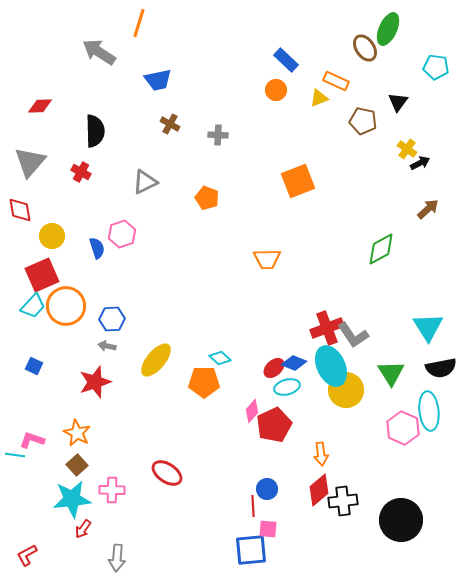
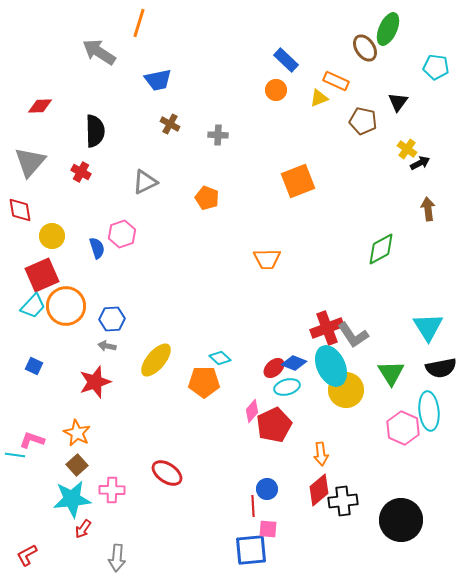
brown arrow at (428, 209): rotated 55 degrees counterclockwise
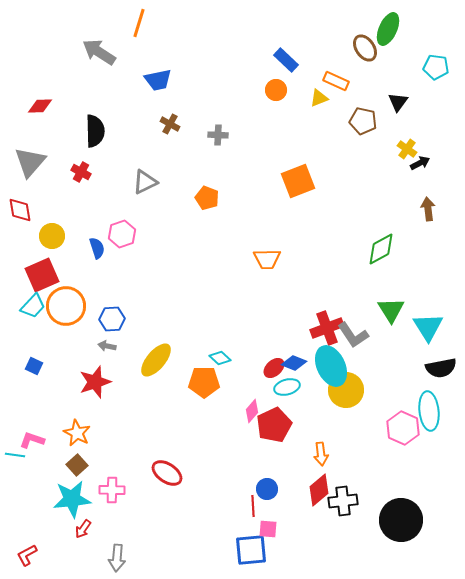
green triangle at (391, 373): moved 63 px up
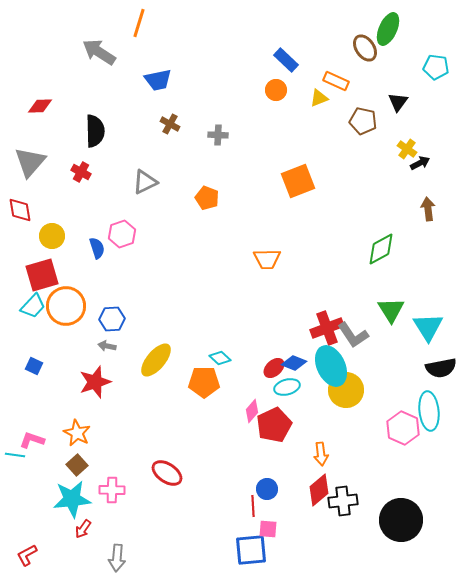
red square at (42, 275): rotated 8 degrees clockwise
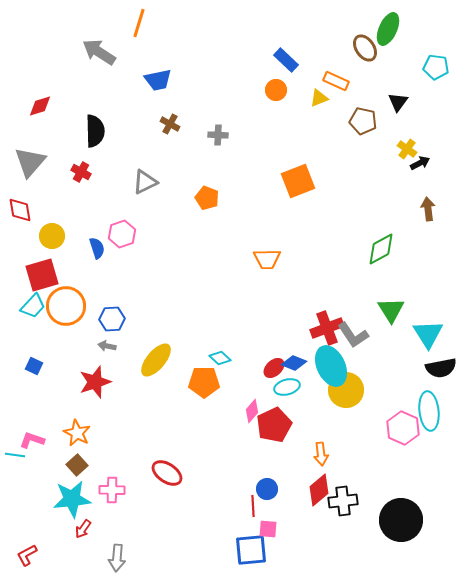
red diamond at (40, 106): rotated 15 degrees counterclockwise
cyan triangle at (428, 327): moved 7 px down
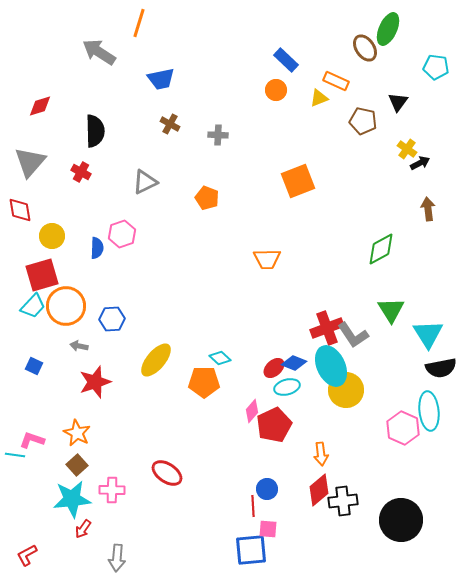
blue trapezoid at (158, 80): moved 3 px right, 1 px up
blue semicircle at (97, 248): rotated 20 degrees clockwise
gray arrow at (107, 346): moved 28 px left
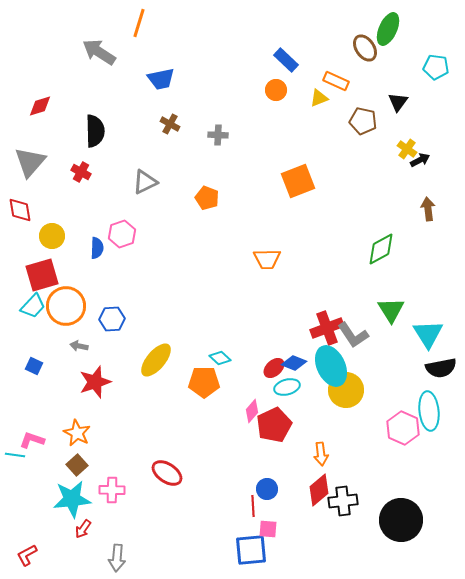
black arrow at (420, 163): moved 3 px up
